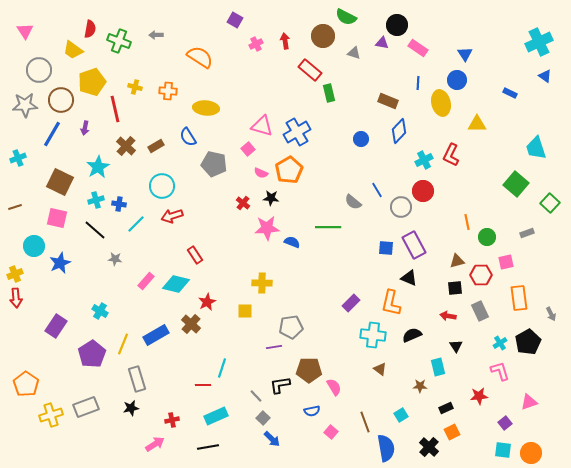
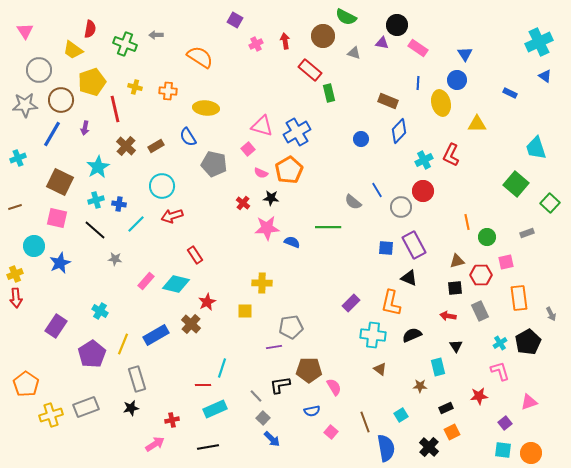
green cross at (119, 41): moved 6 px right, 3 px down
cyan rectangle at (216, 416): moved 1 px left, 7 px up
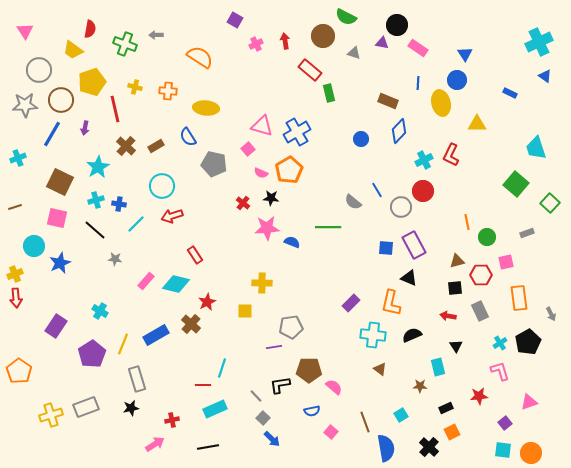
orange pentagon at (26, 384): moved 7 px left, 13 px up
pink semicircle at (334, 387): rotated 18 degrees counterclockwise
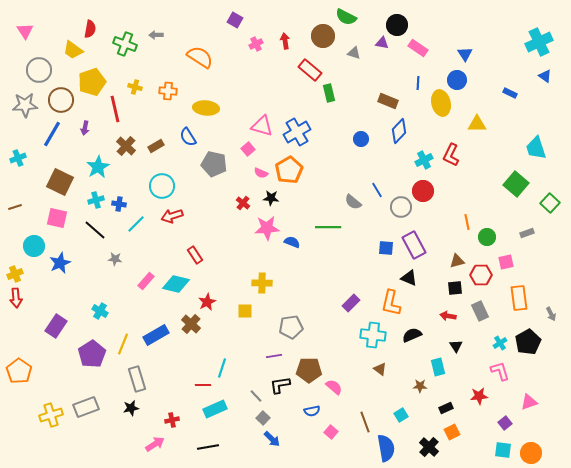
purple line at (274, 347): moved 9 px down
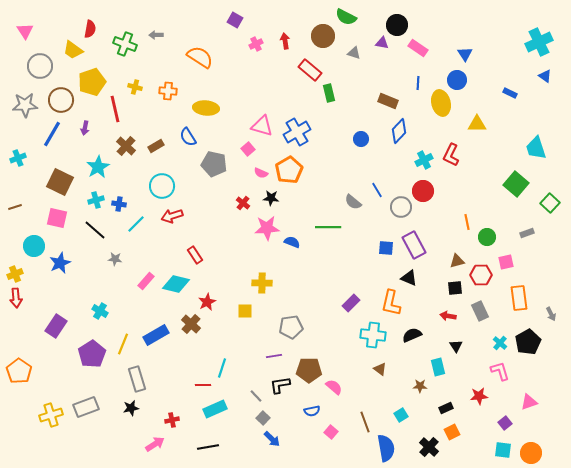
gray circle at (39, 70): moved 1 px right, 4 px up
cyan cross at (500, 343): rotated 16 degrees counterclockwise
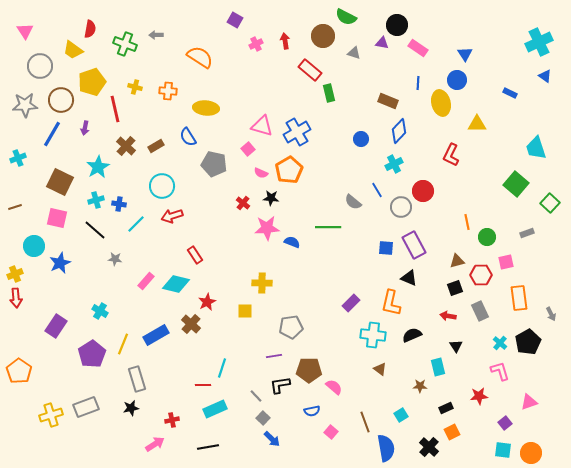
cyan cross at (424, 160): moved 30 px left, 4 px down
black square at (455, 288): rotated 14 degrees counterclockwise
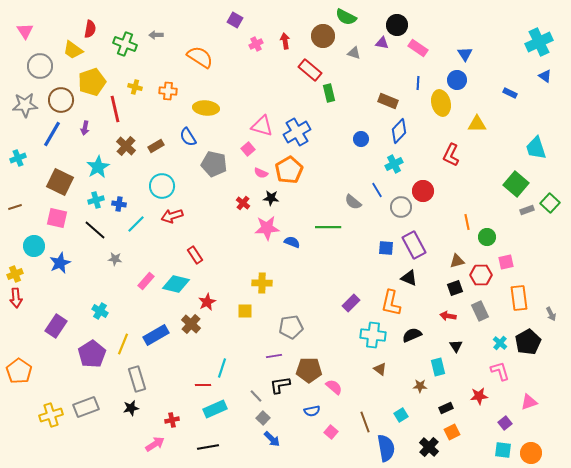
gray rectangle at (527, 233): moved 23 px up
